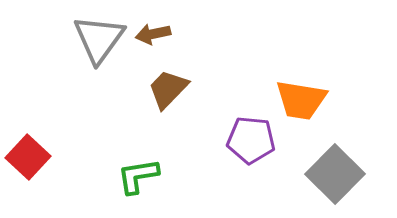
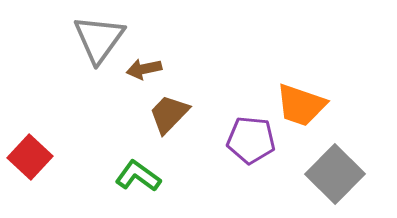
brown arrow: moved 9 px left, 35 px down
brown trapezoid: moved 1 px right, 25 px down
orange trapezoid: moved 5 px down; rotated 10 degrees clockwise
red square: moved 2 px right
green L-shape: rotated 45 degrees clockwise
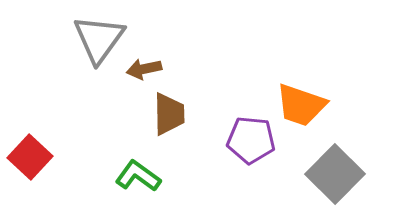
brown trapezoid: rotated 135 degrees clockwise
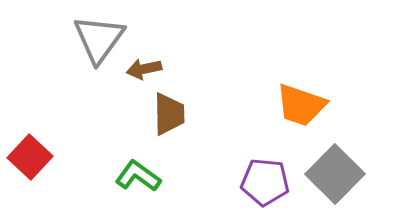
purple pentagon: moved 14 px right, 42 px down
